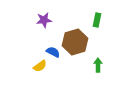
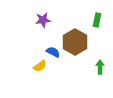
purple star: moved 1 px left
brown hexagon: rotated 15 degrees counterclockwise
green arrow: moved 2 px right, 2 px down
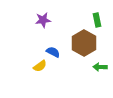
green rectangle: rotated 24 degrees counterclockwise
brown hexagon: moved 9 px right, 1 px down
green arrow: rotated 88 degrees counterclockwise
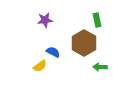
purple star: moved 2 px right
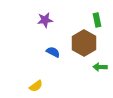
yellow semicircle: moved 4 px left, 20 px down
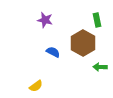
purple star: rotated 21 degrees clockwise
brown hexagon: moved 1 px left
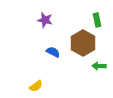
green arrow: moved 1 px left, 1 px up
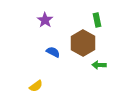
purple star: rotated 21 degrees clockwise
green arrow: moved 1 px up
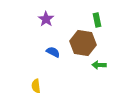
purple star: moved 1 px right, 1 px up
brown hexagon: rotated 20 degrees counterclockwise
yellow semicircle: rotated 120 degrees clockwise
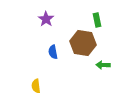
blue semicircle: rotated 128 degrees counterclockwise
green arrow: moved 4 px right
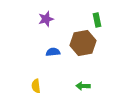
purple star: rotated 21 degrees clockwise
brown hexagon: rotated 20 degrees counterclockwise
blue semicircle: rotated 96 degrees clockwise
green arrow: moved 20 px left, 21 px down
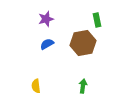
blue semicircle: moved 6 px left, 8 px up; rotated 24 degrees counterclockwise
green arrow: rotated 96 degrees clockwise
